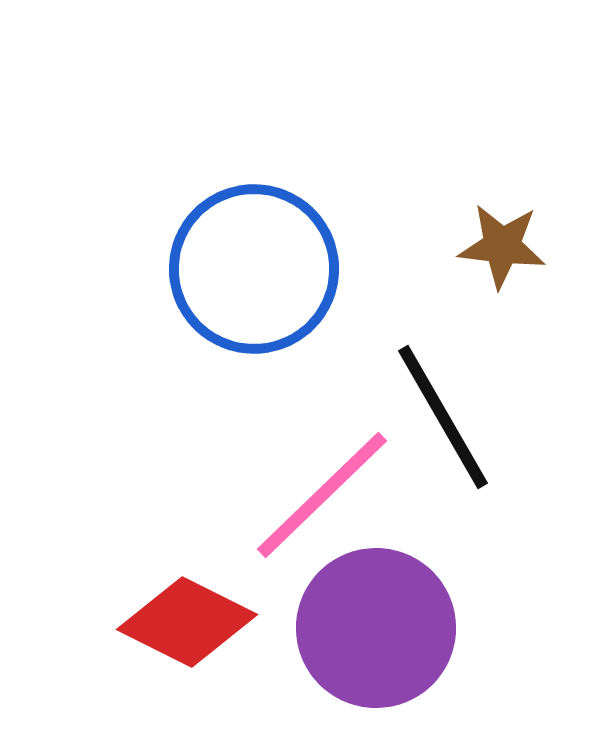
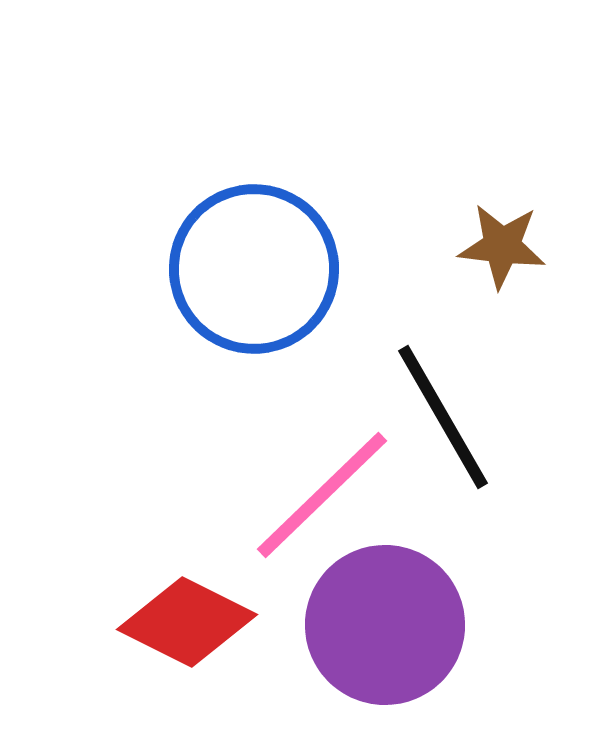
purple circle: moved 9 px right, 3 px up
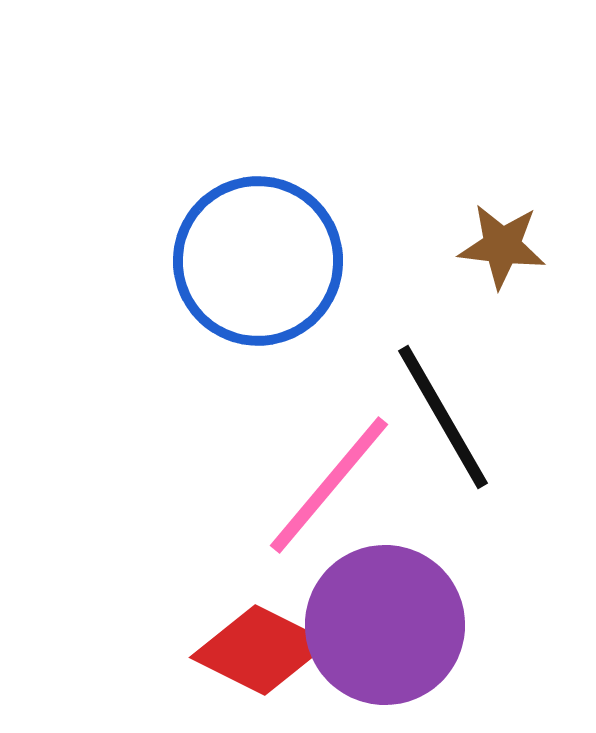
blue circle: moved 4 px right, 8 px up
pink line: moved 7 px right, 10 px up; rotated 6 degrees counterclockwise
red diamond: moved 73 px right, 28 px down
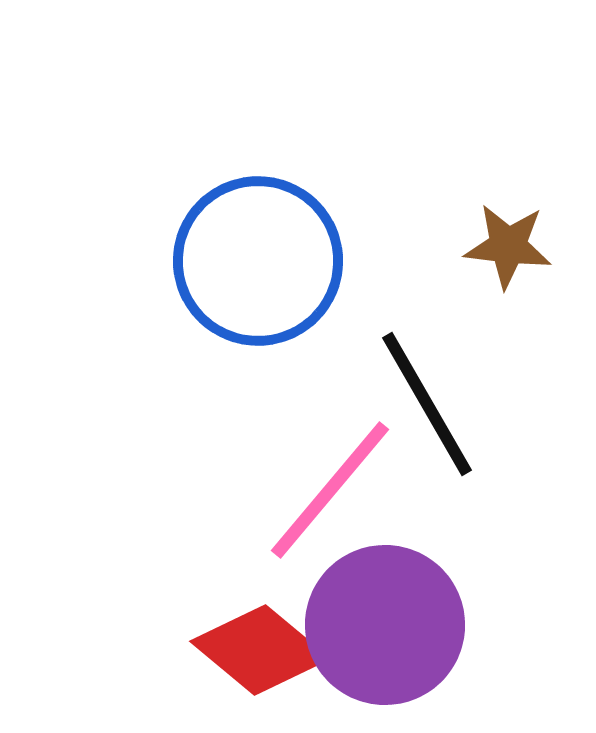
brown star: moved 6 px right
black line: moved 16 px left, 13 px up
pink line: moved 1 px right, 5 px down
red diamond: rotated 13 degrees clockwise
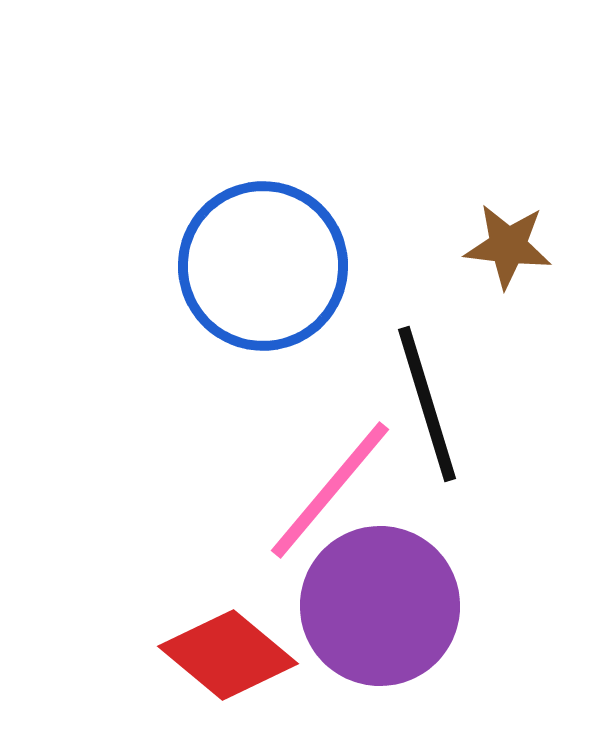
blue circle: moved 5 px right, 5 px down
black line: rotated 13 degrees clockwise
purple circle: moved 5 px left, 19 px up
red diamond: moved 32 px left, 5 px down
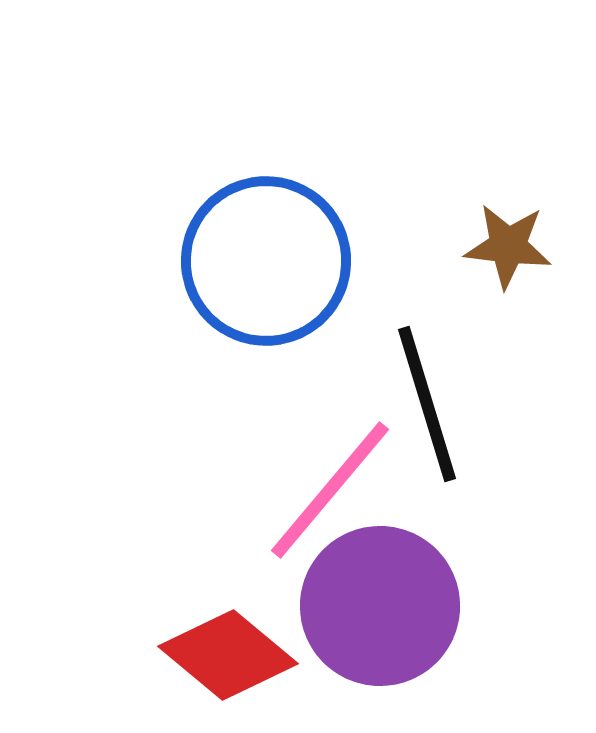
blue circle: moved 3 px right, 5 px up
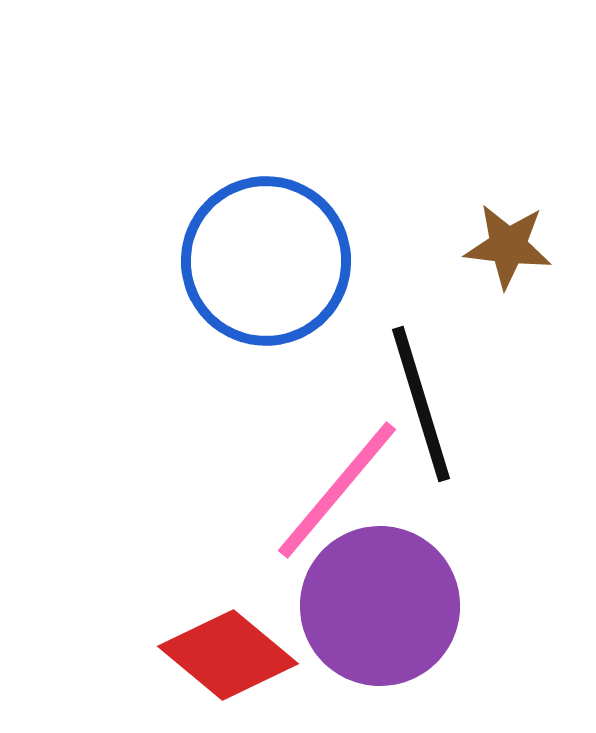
black line: moved 6 px left
pink line: moved 7 px right
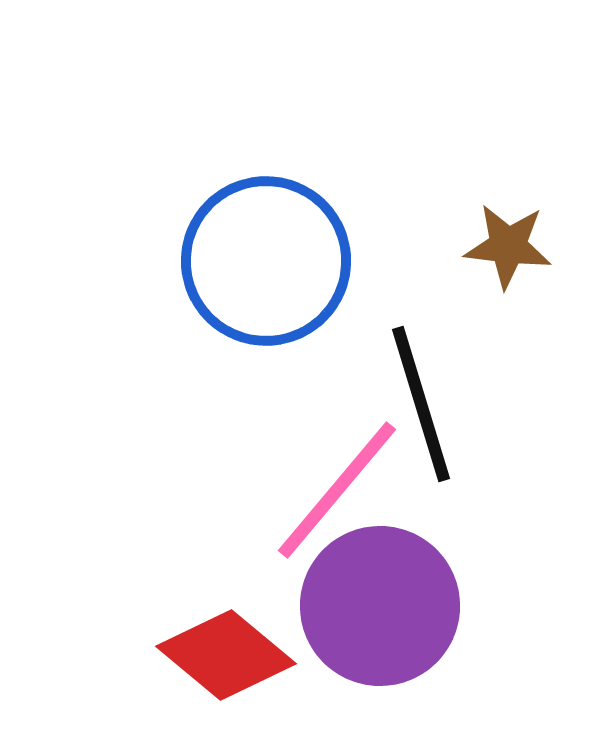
red diamond: moved 2 px left
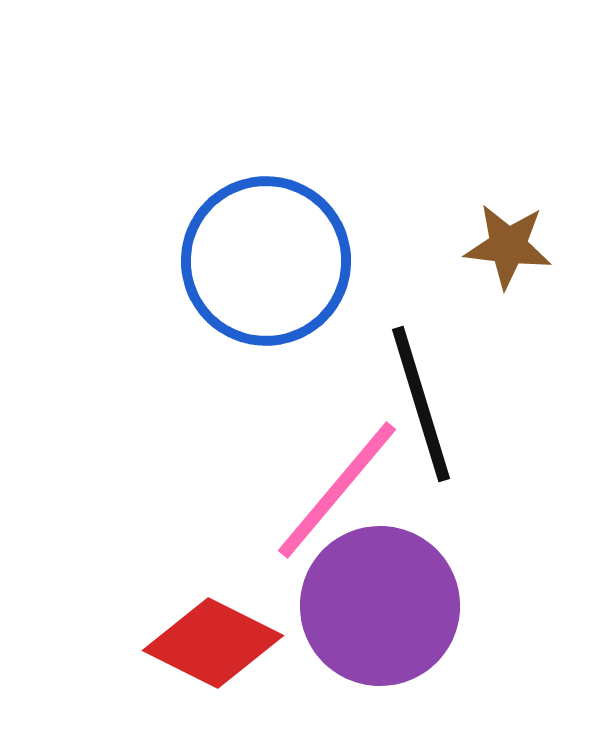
red diamond: moved 13 px left, 12 px up; rotated 13 degrees counterclockwise
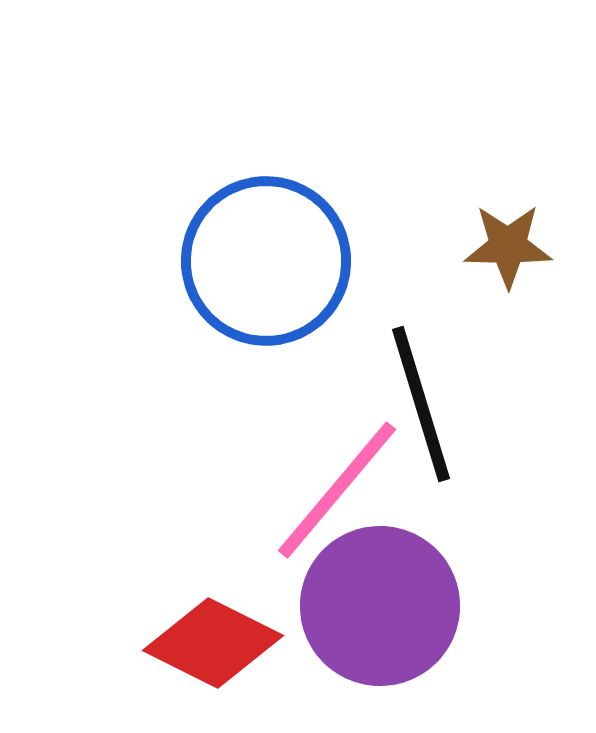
brown star: rotated 6 degrees counterclockwise
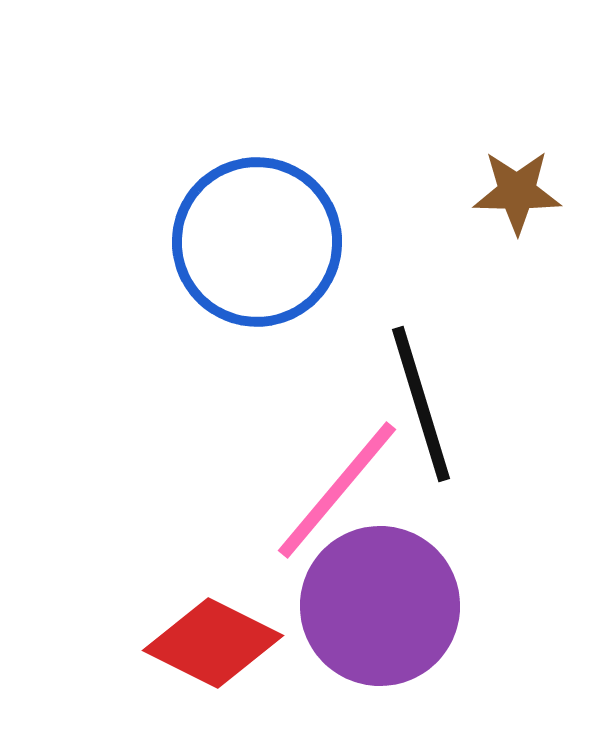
brown star: moved 9 px right, 54 px up
blue circle: moved 9 px left, 19 px up
